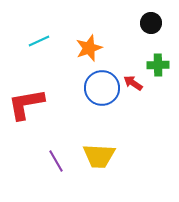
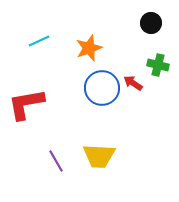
green cross: rotated 15 degrees clockwise
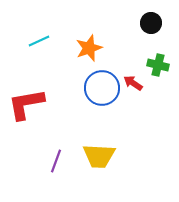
purple line: rotated 50 degrees clockwise
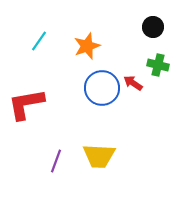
black circle: moved 2 px right, 4 px down
cyan line: rotated 30 degrees counterclockwise
orange star: moved 2 px left, 2 px up
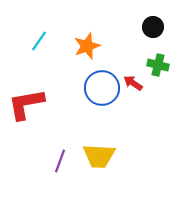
purple line: moved 4 px right
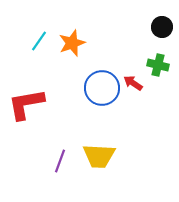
black circle: moved 9 px right
orange star: moved 15 px left, 3 px up
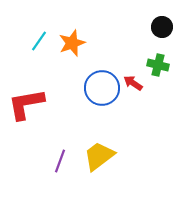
yellow trapezoid: rotated 140 degrees clockwise
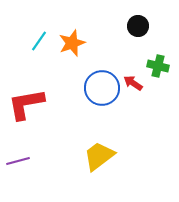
black circle: moved 24 px left, 1 px up
green cross: moved 1 px down
purple line: moved 42 px left; rotated 55 degrees clockwise
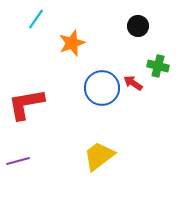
cyan line: moved 3 px left, 22 px up
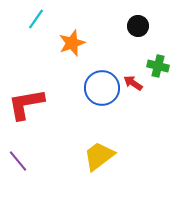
purple line: rotated 65 degrees clockwise
